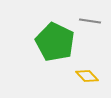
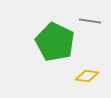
yellow diamond: rotated 40 degrees counterclockwise
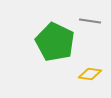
yellow diamond: moved 3 px right, 2 px up
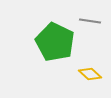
yellow diamond: rotated 35 degrees clockwise
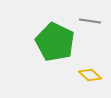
yellow diamond: moved 1 px down
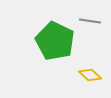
green pentagon: moved 1 px up
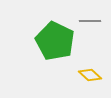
gray line: rotated 10 degrees counterclockwise
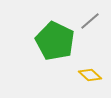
gray line: rotated 40 degrees counterclockwise
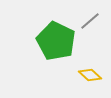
green pentagon: moved 1 px right
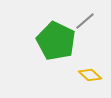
gray line: moved 5 px left
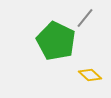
gray line: moved 3 px up; rotated 10 degrees counterclockwise
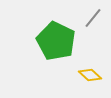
gray line: moved 8 px right
